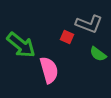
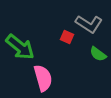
gray L-shape: rotated 12 degrees clockwise
green arrow: moved 1 px left, 2 px down
pink semicircle: moved 6 px left, 8 px down
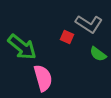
green arrow: moved 2 px right
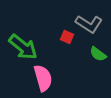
green arrow: moved 1 px right
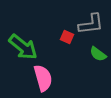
gray L-shape: moved 2 px right; rotated 40 degrees counterclockwise
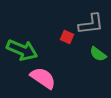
green arrow: moved 1 px left, 3 px down; rotated 16 degrees counterclockwise
pink semicircle: rotated 40 degrees counterclockwise
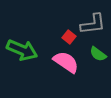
gray L-shape: moved 2 px right
red square: moved 2 px right; rotated 16 degrees clockwise
pink semicircle: moved 23 px right, 16 px up
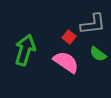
green arrow: moved 3 px right; rotated 96 degrees counterclockwise
